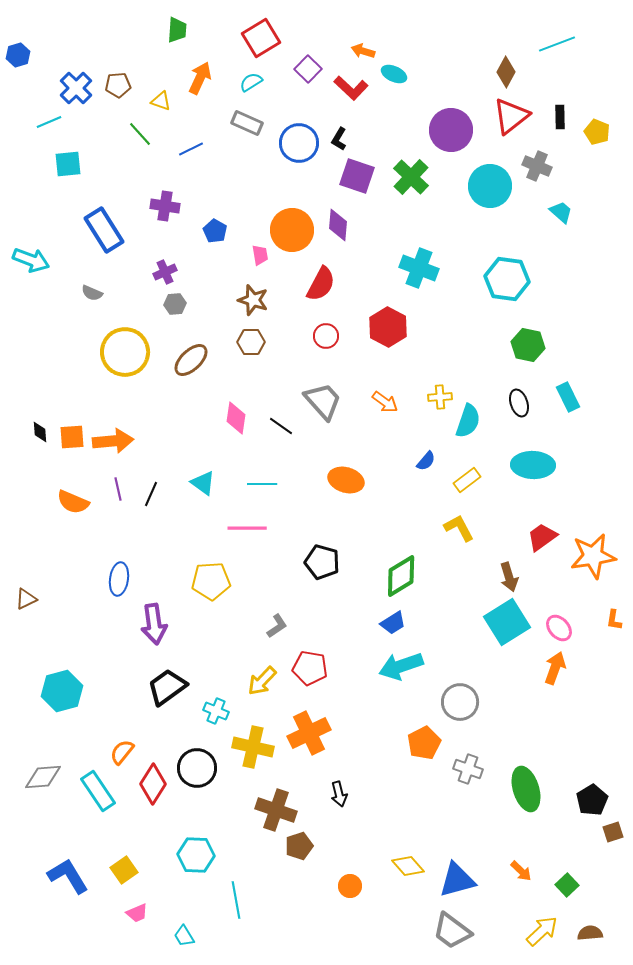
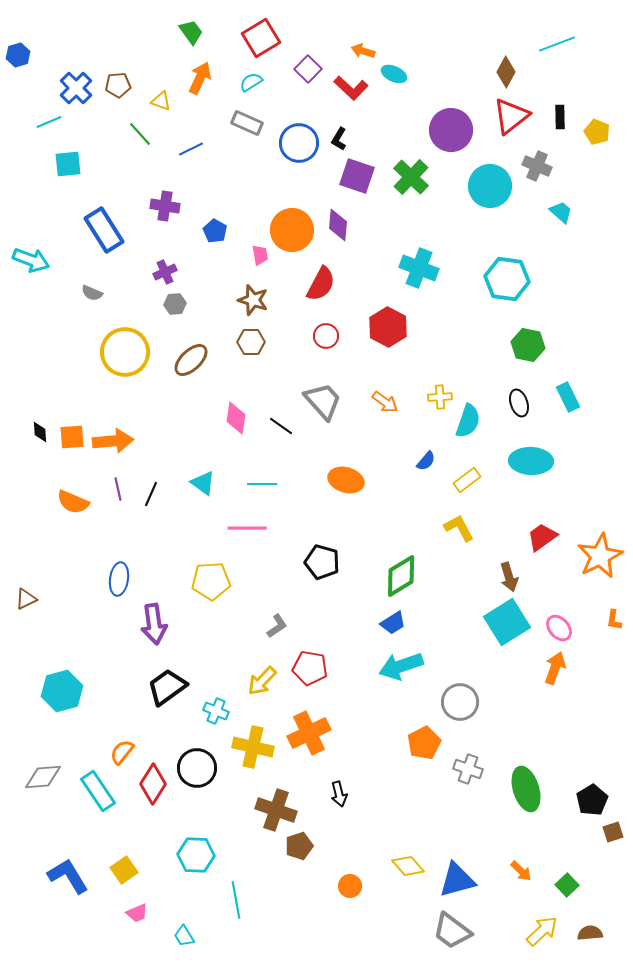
green trapezoid at (177, 30): moved 14 px right, 2 px down; rotated 40 degrees counterclockwise
cyan ellipse at (533, 465): moved 2 px left, 4 px up
orange star at (593, 556): moved 7 px right; rotated 18 degrees counterclockwise
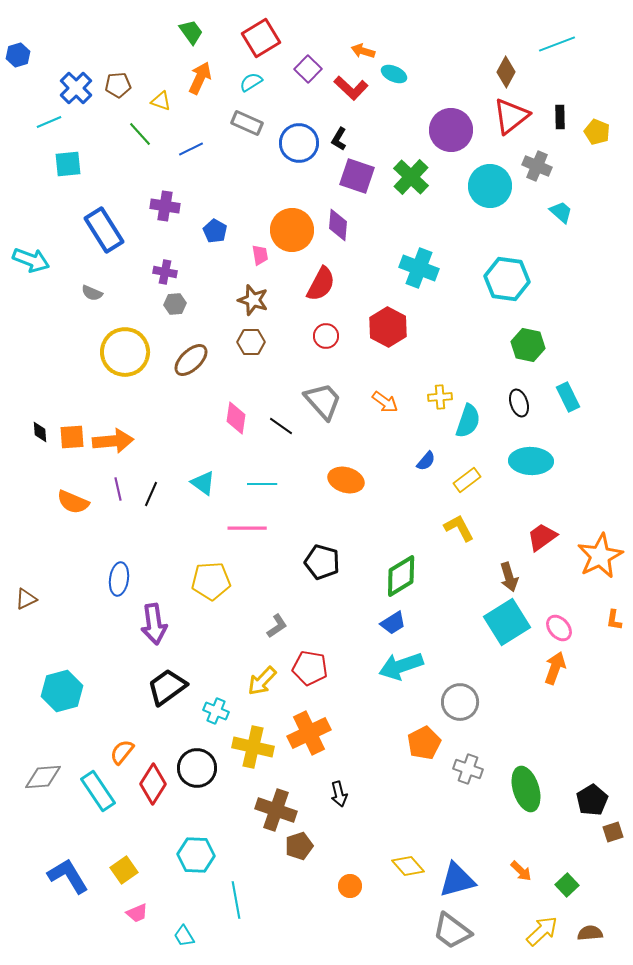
purple cross at (165, 272): rotated 35 degrees clockwise
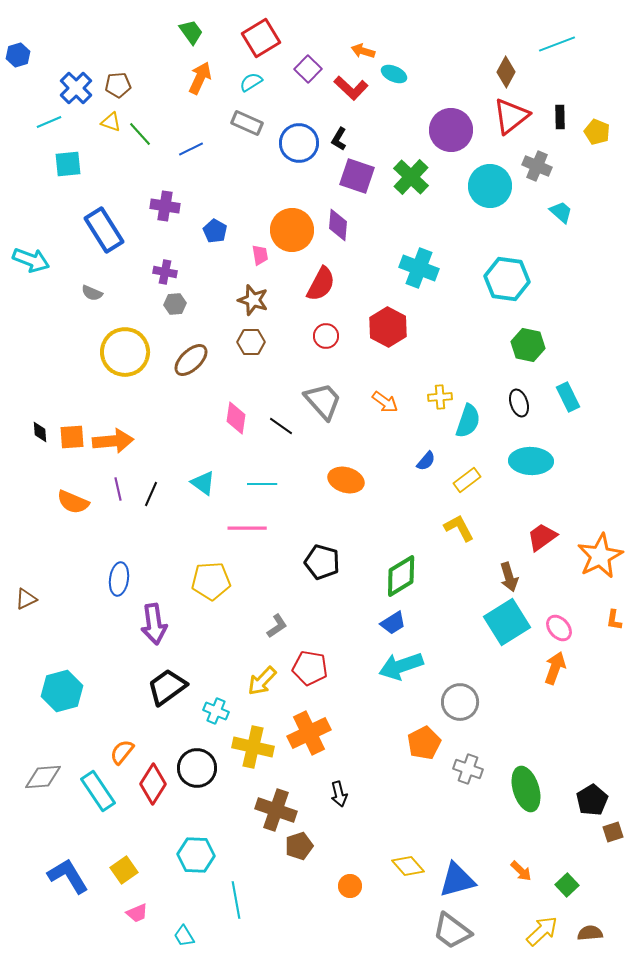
yellow triangle at (161, 101): moved 50 px left, 21 px down
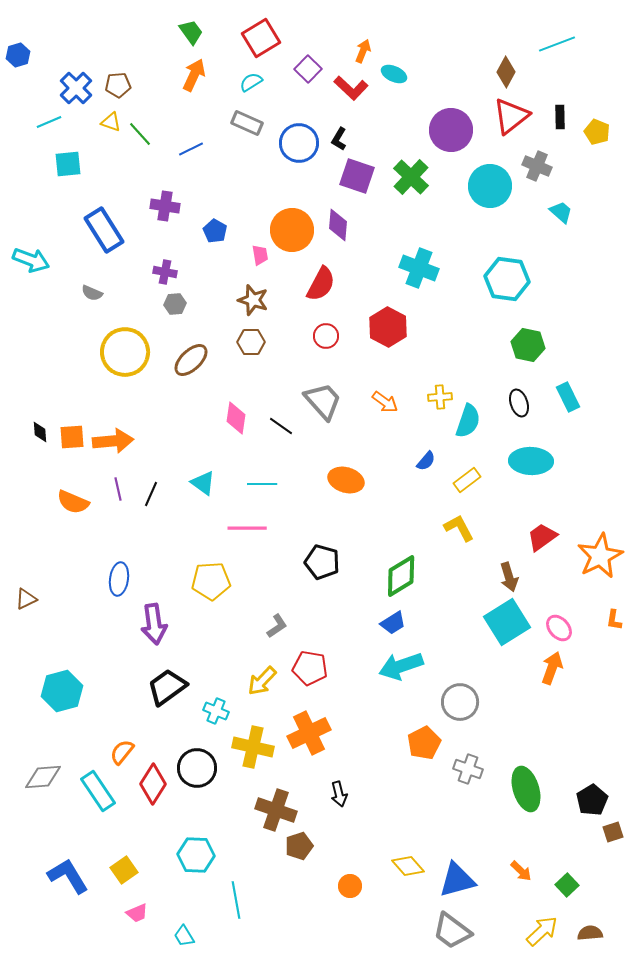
orange arrow at (363, 51): rotated 95 degrees clockwise
orange arrow at (200, 78): moved 6 px left, 3 px up
orange arrow at (555, 668): moved 3 px left
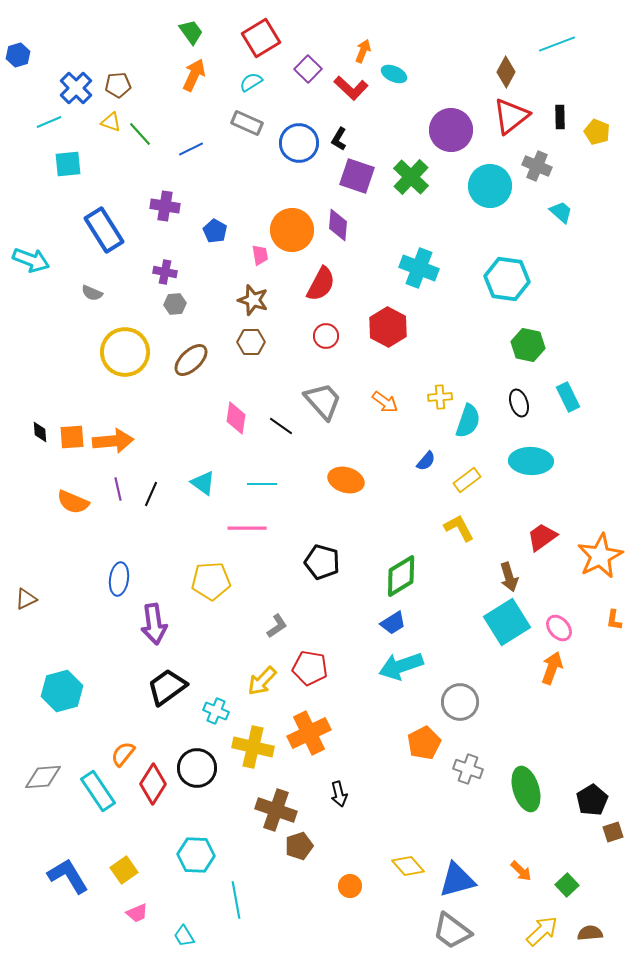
orange semicircle at (122, 752): moved 1 px right, 2 px down
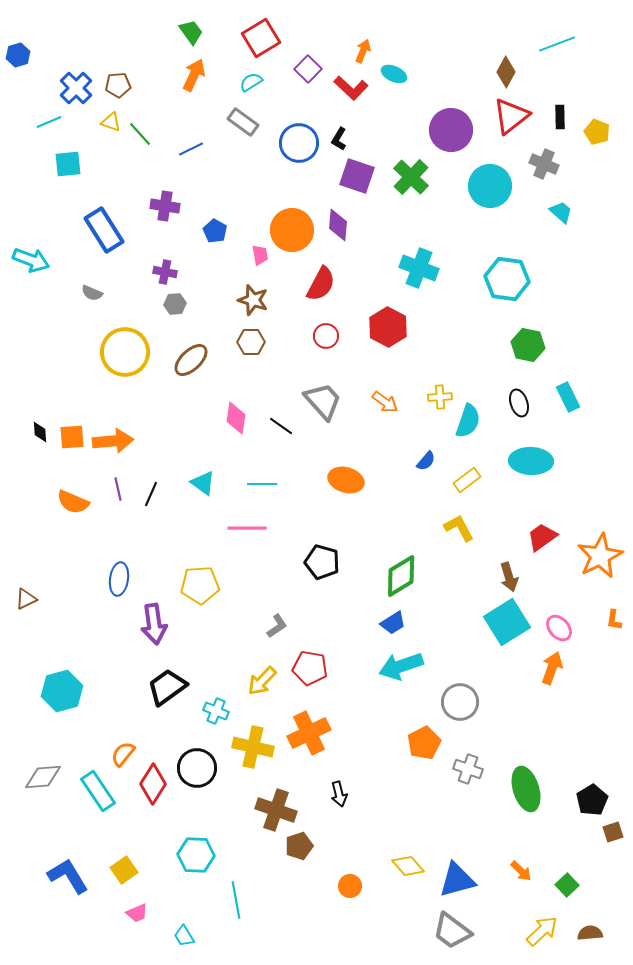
gray rectangle at (247, 123): moved 4 px left, 1 px up; rotated 12 degrees clockwise
gray cross at (537, 166): moved 7 px right, 2 px up
yellow pentagon at (211, 581): moved 11 px left, 4 px down
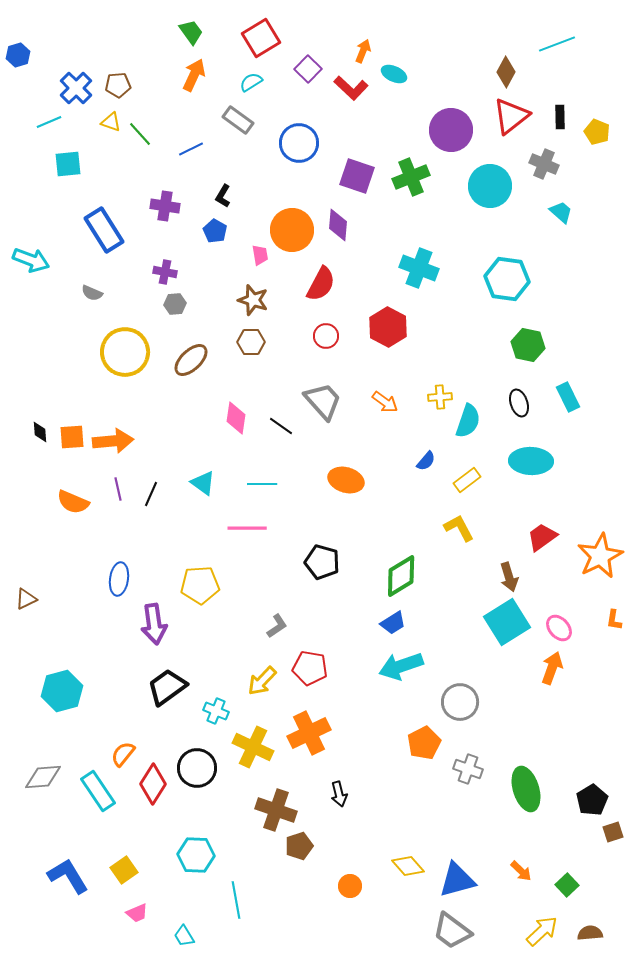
gray rectangle at (243, 122): moved 5 px left, 2 px up
black L-shape at (339, 139): moved 116 px left, 57 px down
green cross at (411, 177): rotated 24 degrees clockwise
yellow cross at (253, 747): rotated 12 degrees clockwise
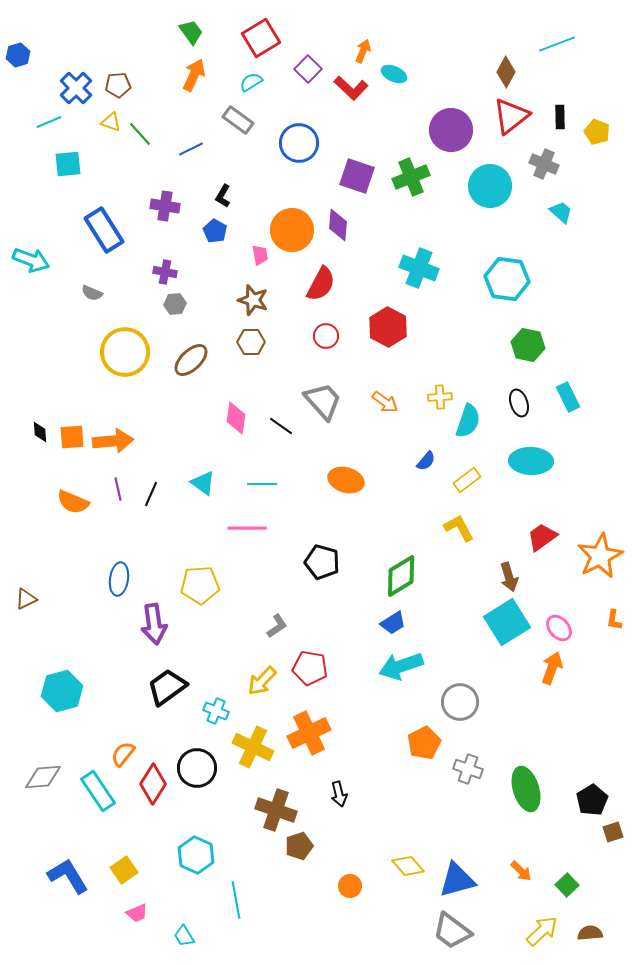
cyan hexagon at (196, 855): rotated 21 degrees clockwise
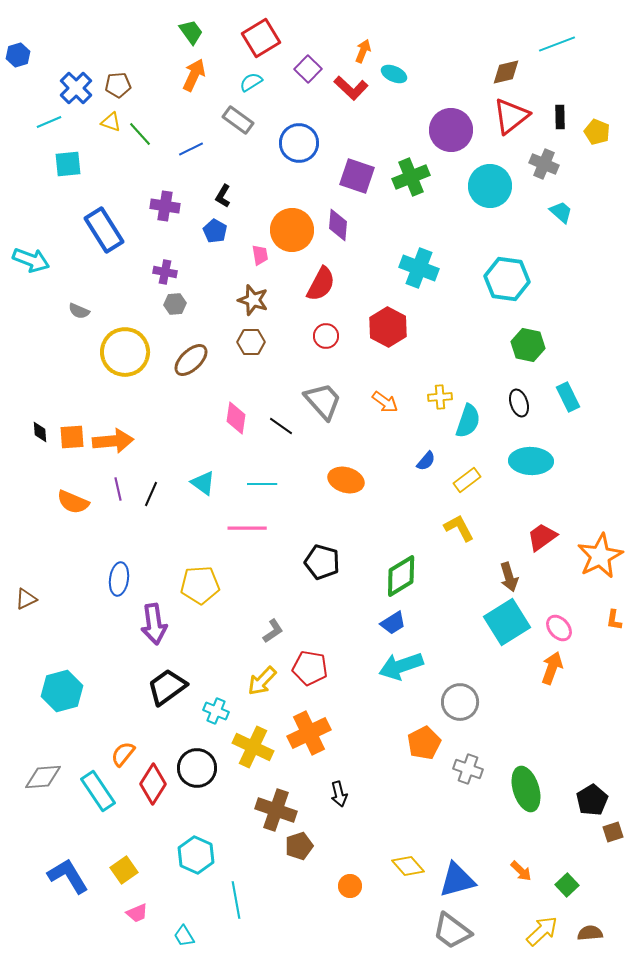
brown diamond at (506, 72): rotated 48 degrees clockwise
gray semicircle at (92, 293): moved 13 px left, 18 px down
gray L-shape at (277, 626): moved 4 px left, 5 px down
